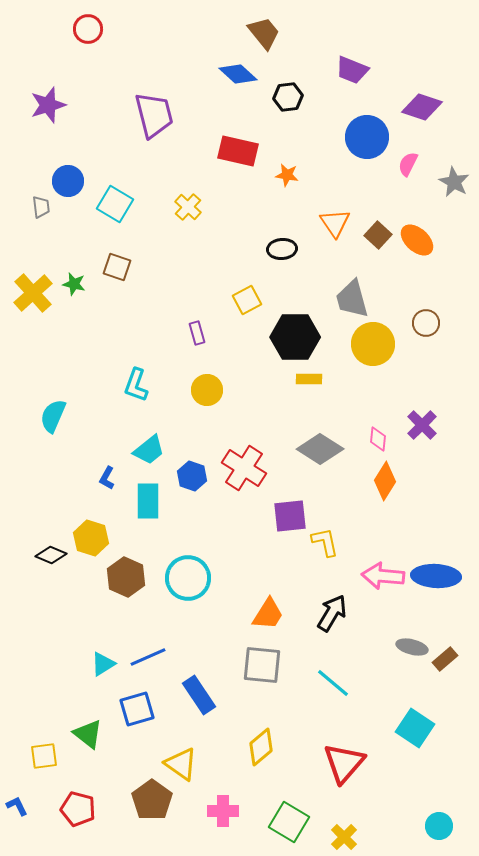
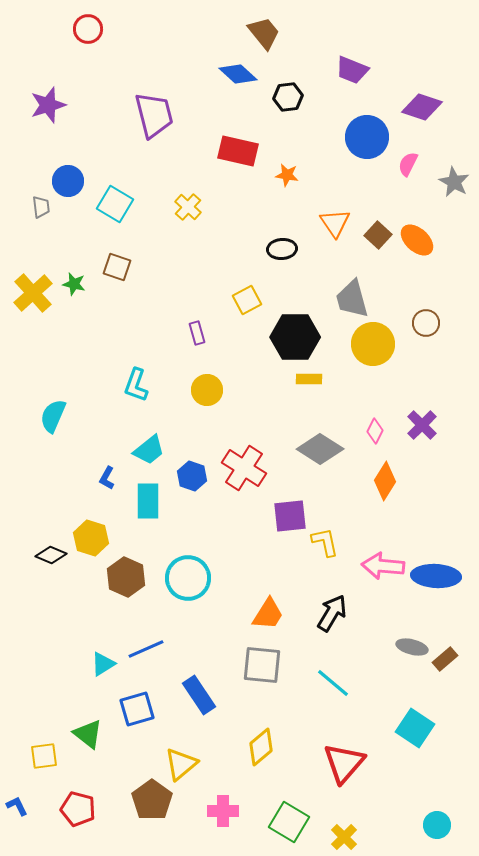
pink diamond at (378, 439): moved 3 px left, 8 px up; rotated 20 degrees clockwise
pink arrow at (383, 576): moved 10 px up
blue line at (148, 657): moved 2 px left, 8 px up
yellow triangle at (181, 764): rotated 45 degrees clockwise
cyan circle at (439, 826): moved 2 px left, 1 px up
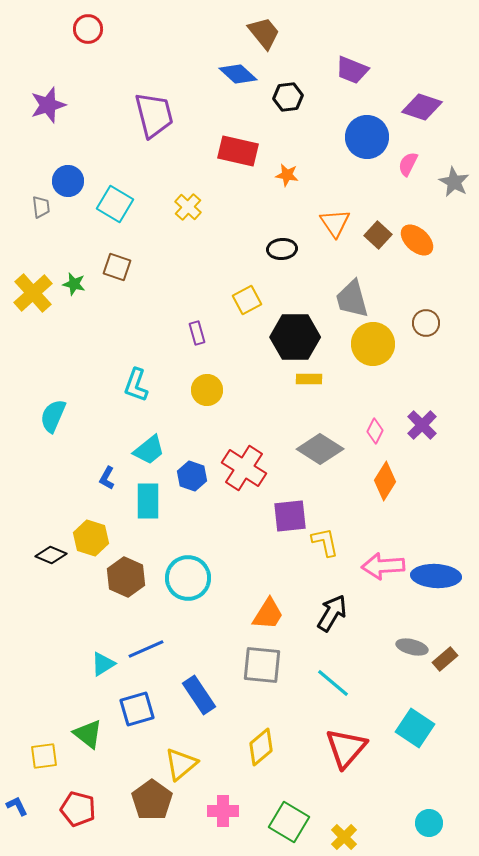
pink arrow at (383, 566): rotated 9 degrees counterclockwise
red triangle at (344, 763): moved 2 px right, 15 px up
cyan circle at (437, 825): moved 8 px left, 2 px up
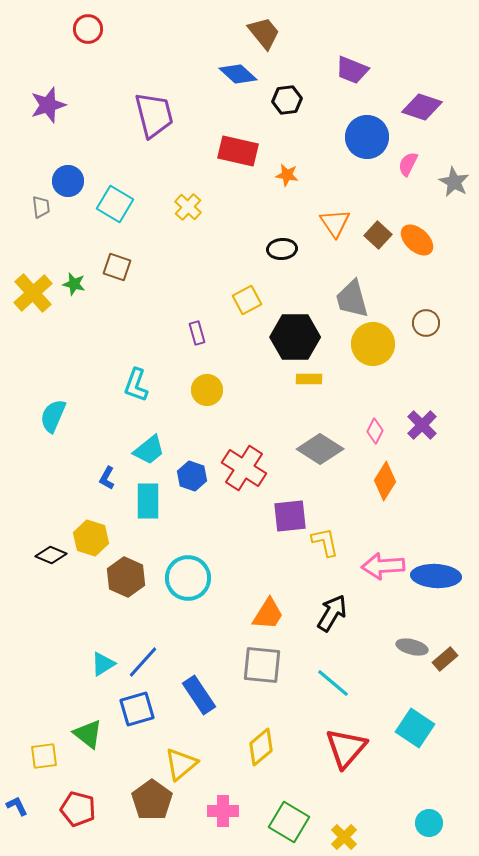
black hexagon at (288, 97): moved 1 px left, 3 px down
blue line at (146, 649): moved 3 px left, 13 px down; rotated 24 degrees counterclockwise
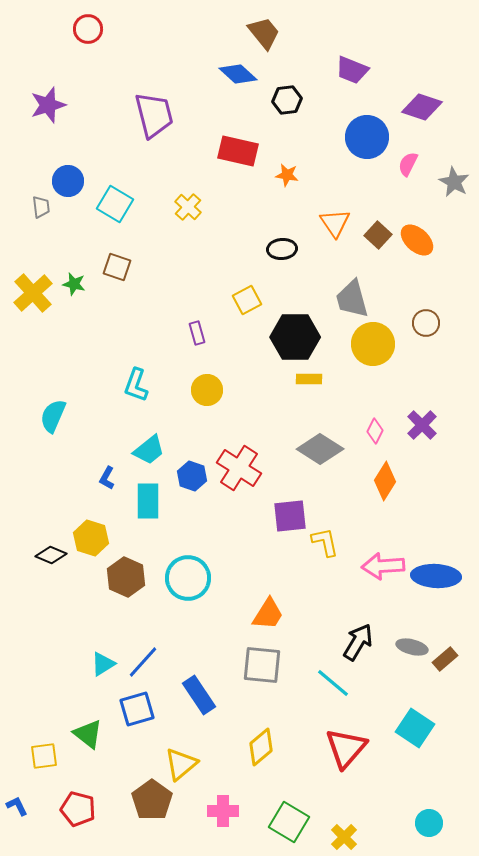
red cross at (244, 468): moved 5 px left
black arrow at (332, 613): moved 26 px right, 29 px down
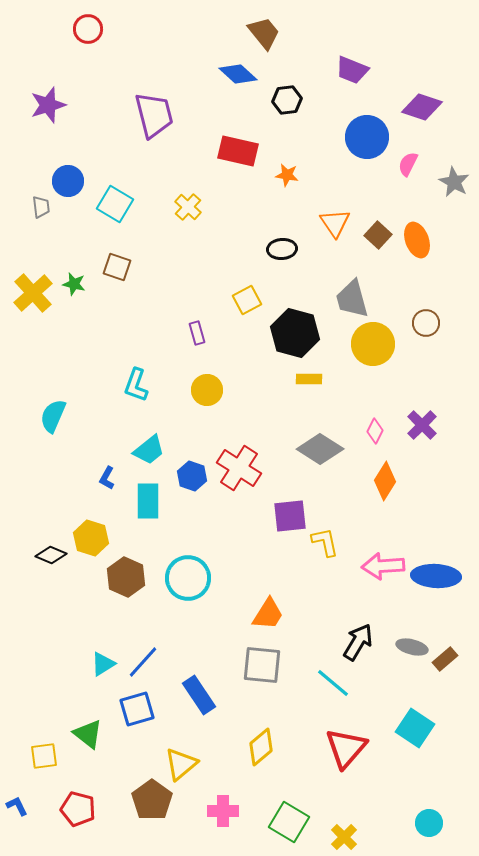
orange ellipse at (417, 240): rotated 28 degrees clockwise
black hexagon at (295, 337): moved 4 px up; rotated 15 degrees clockwise
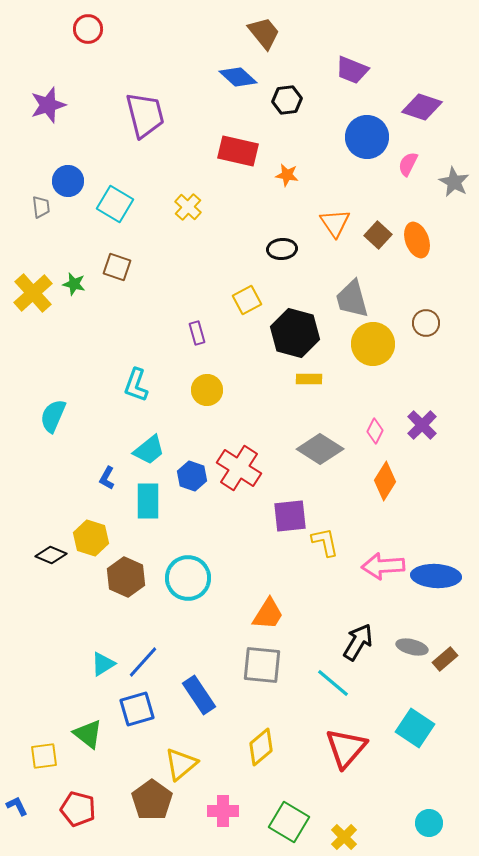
blue diamond at (238, 74): moved 3 px down
purple trapezoid at (154, 115): moved 9 px left
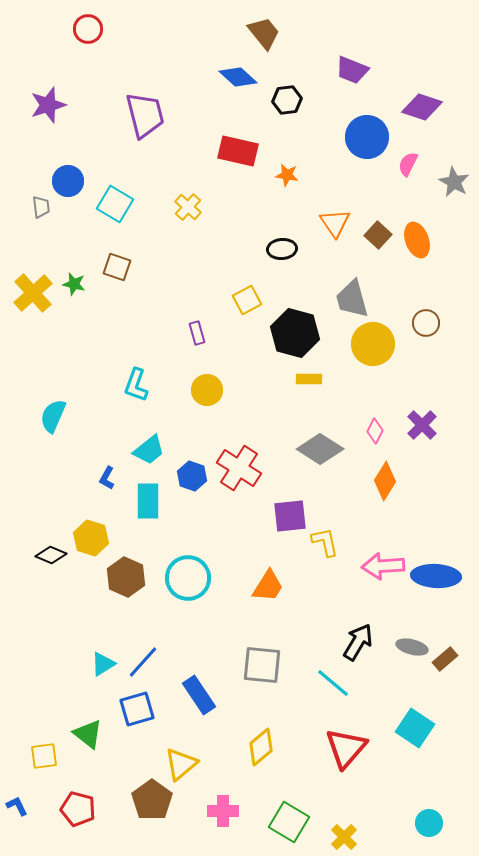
orange trapezoid at (268, 614): moved 28 px up
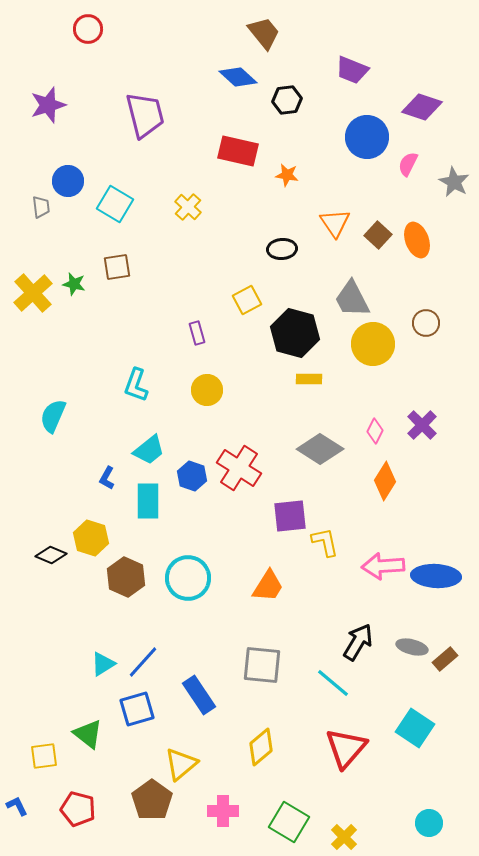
brown square at (117, 267): rotated 28 degrees counterclockwise
gray trapezoid at (352, 299): rotated 12 degrees counterclockwise
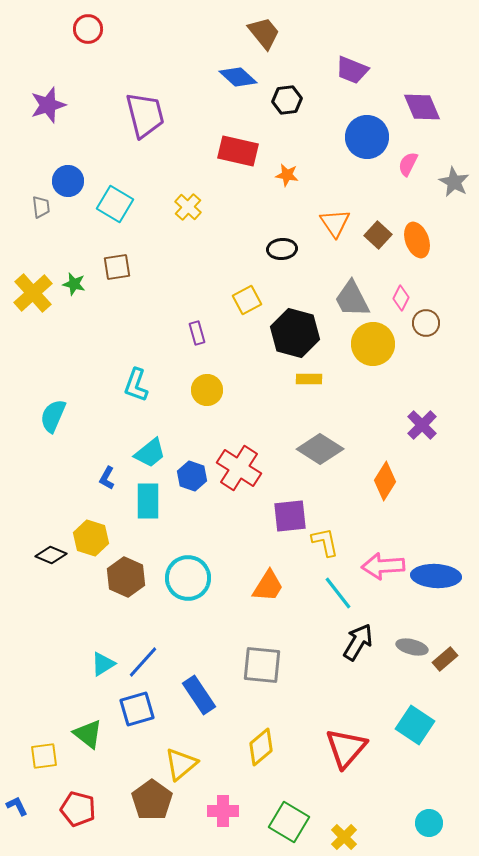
purple diamond at (422, 107): rotated 48 degrees clockwise
pink diamond at (375, 431): moved 26 px right, 133 px up
cyan trapezoid at (149, 450): moved 1 px right, 3 px down
cyan line at (333, 683): moved 5 px right, 90 px up; rotated 12 degrees clockwise
cyan square at (415, 728): moved 3 px up
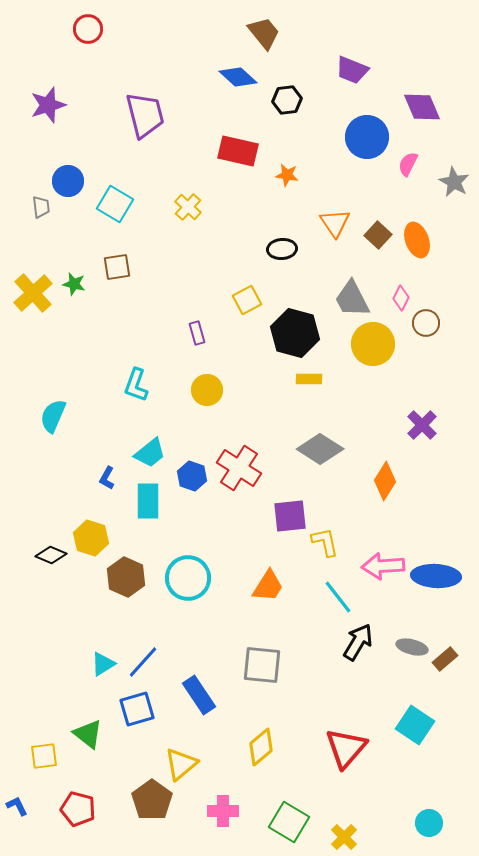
cyan line at (338, 593): moved 4 px down
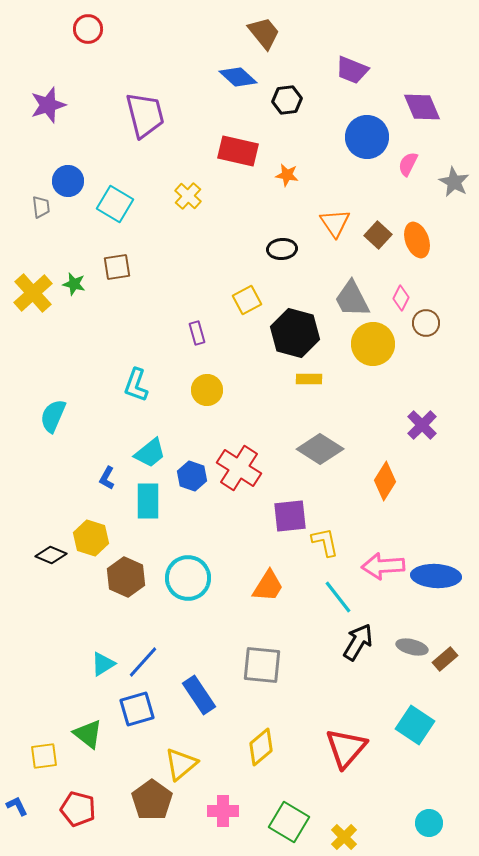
yellow cross at (188, 207): moved 11 px up
